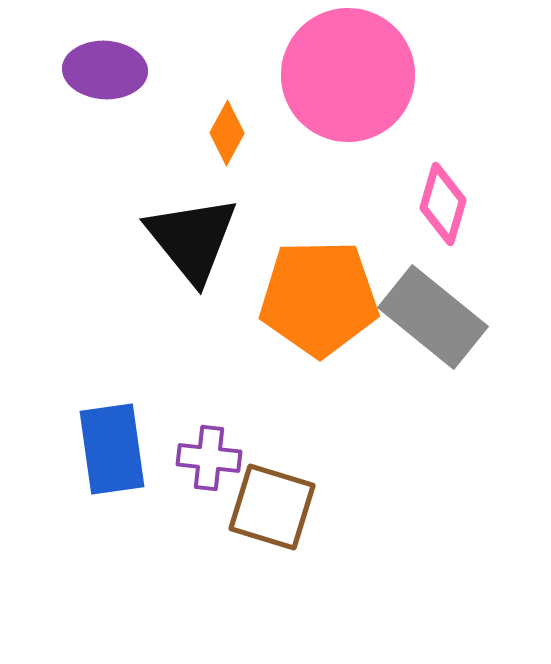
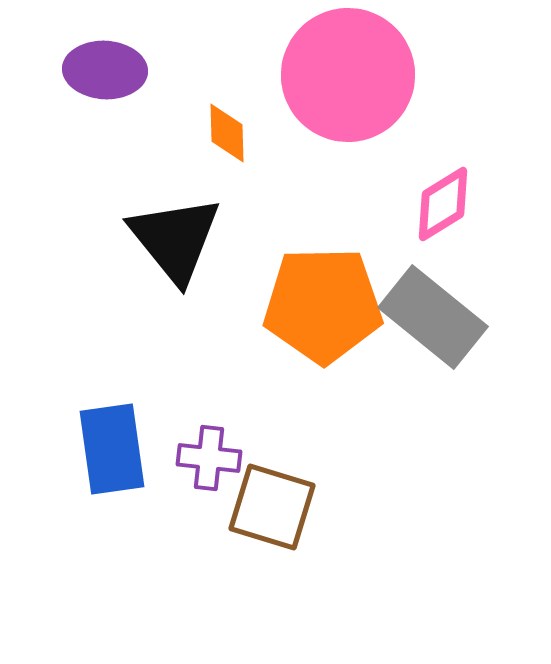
orange diamond: rotated 30 degrees counterclockwise
pink diamond: rotated 42 degrees clockwise
black triangle: moved 17 px left
orange pentagon: moved 4 px right, 7 px down
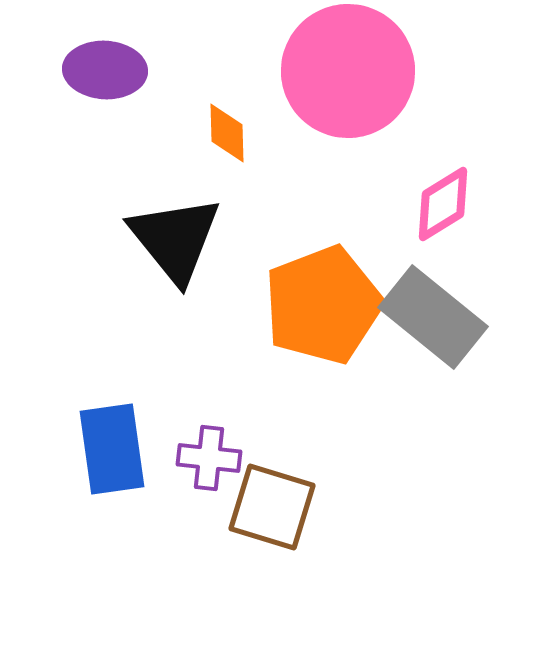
pink circle: moved 4 px up
orange pentagon: rotated 20 degrees counterclockwise
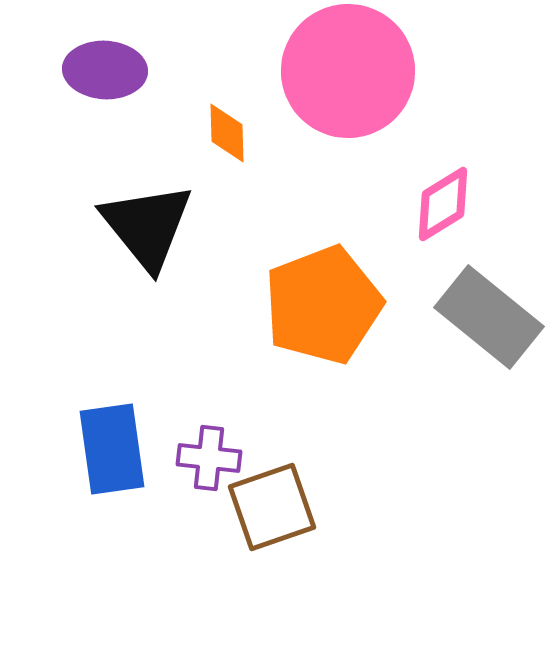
black triangle: moved 28 px left, 13 px up
gray rectangle: moved 56 px right
brown square: rotated 36 degrees counterclockwise
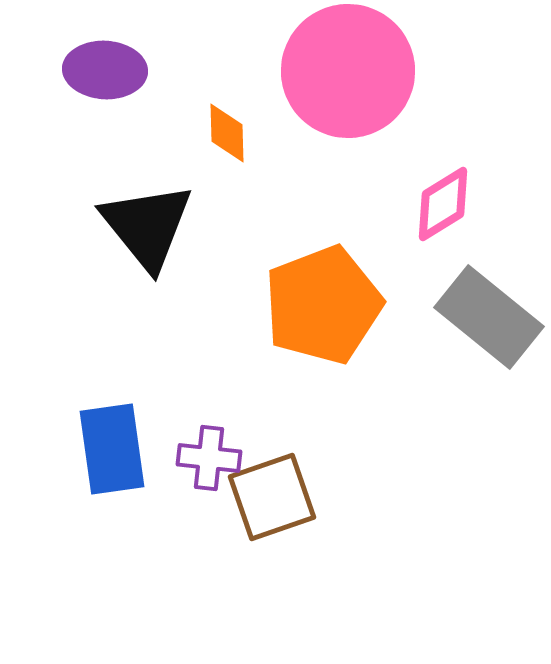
brown square: moved 10 px up
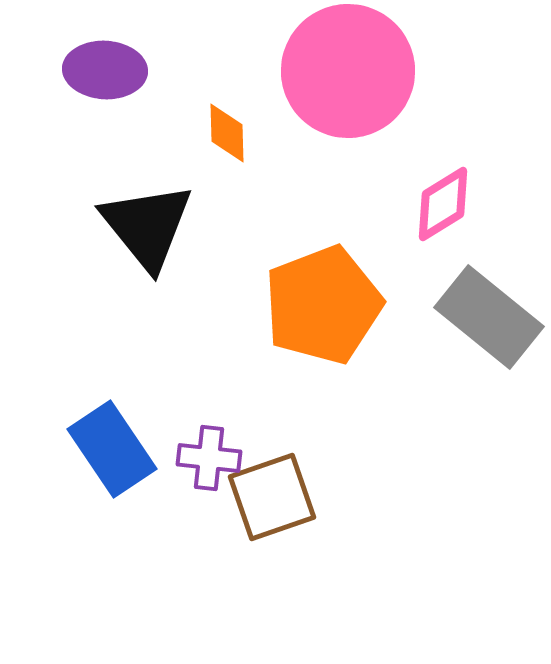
blue rectangle: rotated 26 degrees counterclockwise
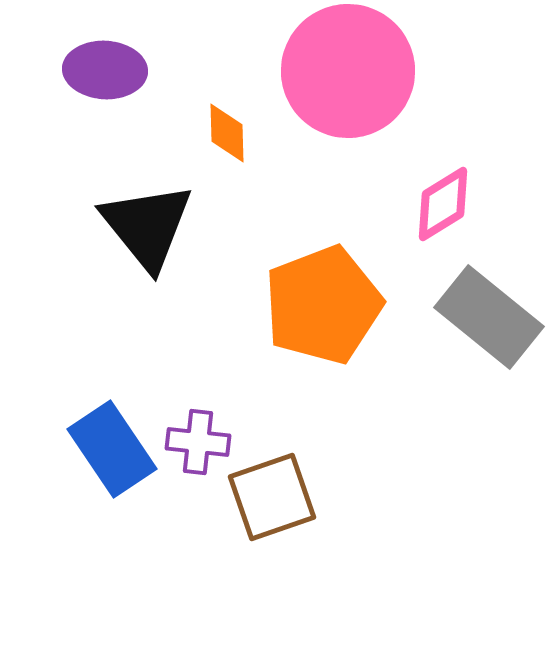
purple cross: moved 11 px left, 16 px up
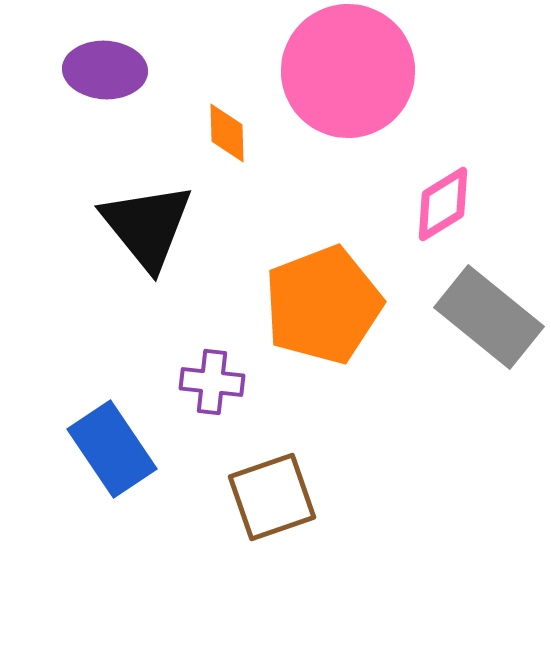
purple cross: moved 14 px right, 60 px up
